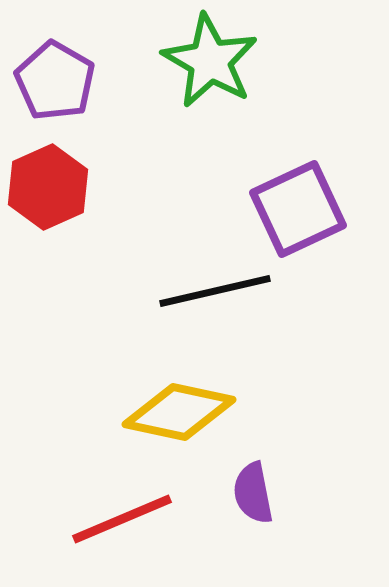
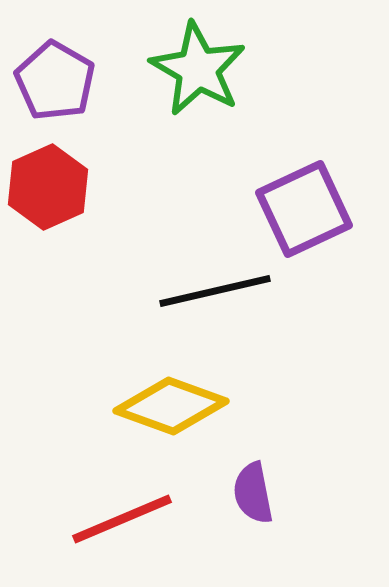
green star: moved 12 px left, 8 px down
purple square: moved 6 px right
yellow diamond: moved 8 px left, 6 px up; rotated 8 degrees clockwise
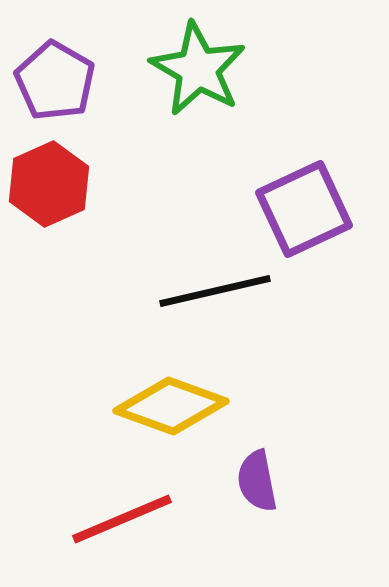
red hexagon: moved 1 px right, 3 px up
purple semicircle: moved 4 px right, 12 px up
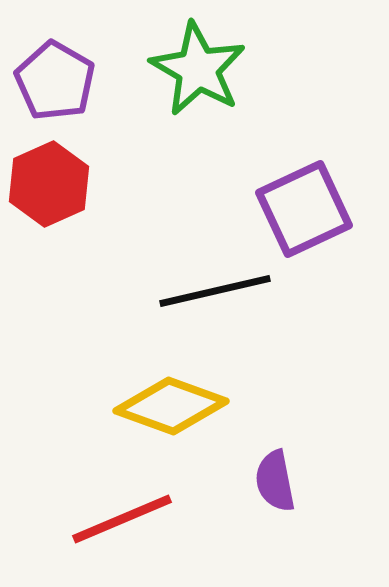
purple semicircle: moved 18 px right
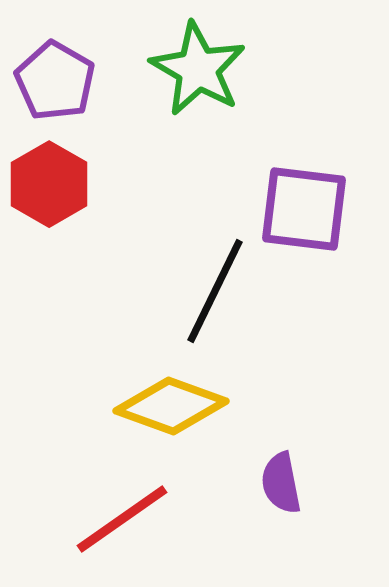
red hexagon: rotated 6 degrees counterclockwise
purple square: rotated 32 degrees clockwise
black line: rotated 51 degrees counterclockwise
purple semicircle: moved 6 px right, 2 px down
red line: rotated 12 degrees counterclockwise
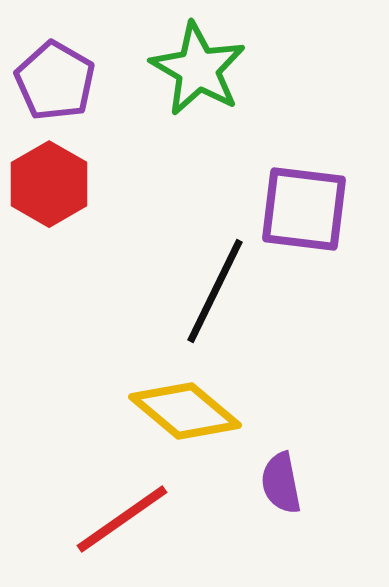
yellow diamond: moved 14 px right, 5 px down; rotated 20 degrees clockwise
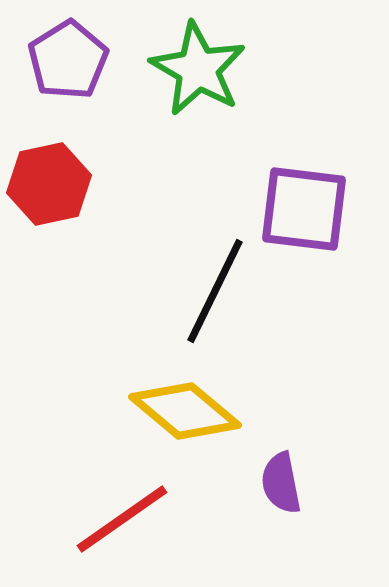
purple pentagon: moved 13 px right, 21 px up; rotated 10 degrees clockwise
red hexagon: rotated 18 degrees clockwise
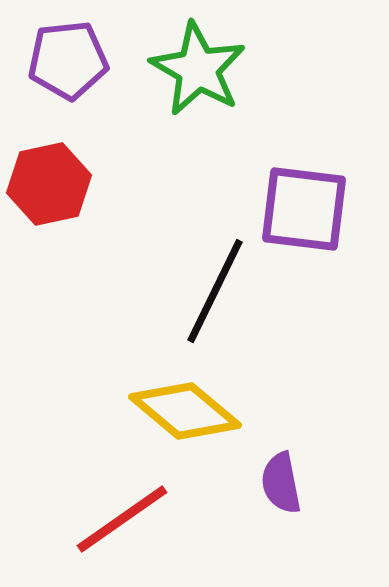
purple pentagon: rotated 26 degrees clockwise
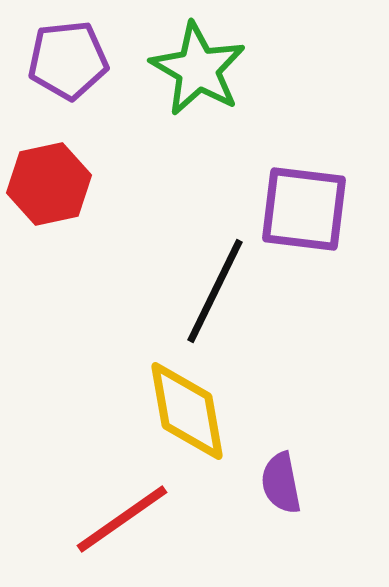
yellow diamond: moved 2 px right; rotated 40 degrees clockwise
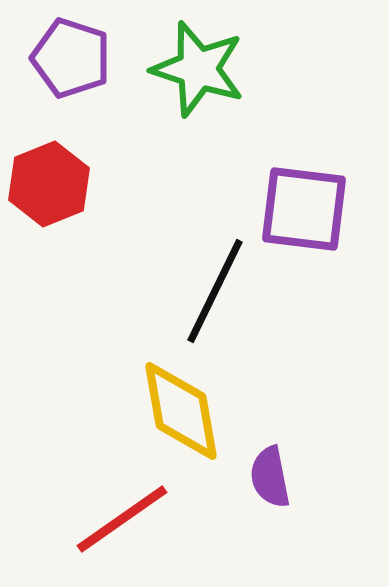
purple pentagon: moved 3 px right, 2 px up; rotated 24 degrees clockwise
green star: rotated 12 degrees counterclockwise
red hexagon: rotated 10 degrees counterclockwise
yellow diamond: moved 6 px left
purple semicircle: moved 11 px left, 6 px up
